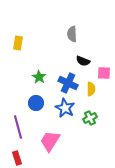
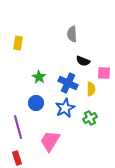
blue star: rotated 18 degrees clockwise
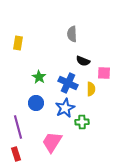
green cross: moved 8 px left, 4 px down; rotated 24 degrees clockwise
pink trapezoid: moved 2 px right, 1 px down
red rectangle: moved 1 px left, 4 px up
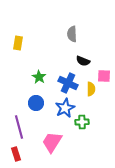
pink square: moved 3 px down
purple line: moved 1 px right
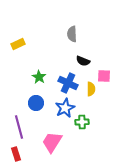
yellow rectangle: moved 1 px down; rotated 56 degrees clockwise
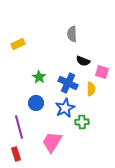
pink square: moved 2 px left, 4 px up; rotated 16 degrees clockwise
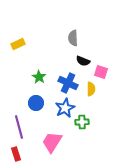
gray semicircle: moved 1 px right, 4 px down
pink square: moved 1 px left
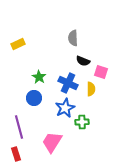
blue circle: moved 2 px left, 5 px up
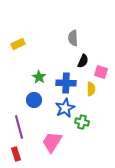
black semicircle: rotated 88 degrees counterclockwise
blue cross: moved 2 px left; rotated 24 degrees counterclockwise
blue circle: moved 2 px down
green cross: rotated 16 degrees clockwise
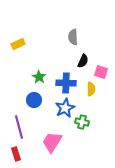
gray semicircle: moved 1 px up
